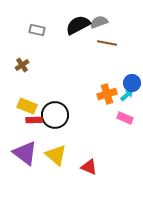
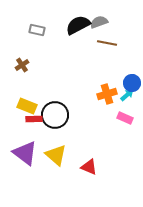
red rectangle: moved 1 px up
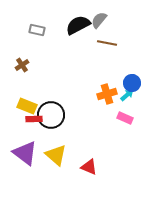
gray semicircle: moved 2 px up; rotated 30 degrees counterclockwise
black circle: moved 4 px left
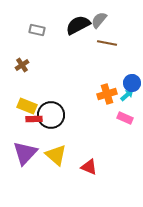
purple triangle: rotated 36 degrees clockwise
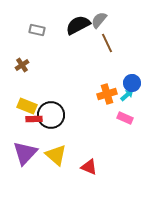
brown line: rotated 54 degrees clockwise
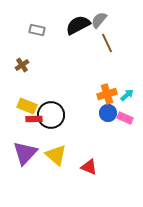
blue circle: moved 24 px left, 30 px down
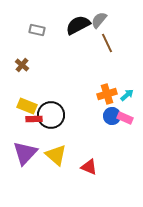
brown cross: rotated 16 degrees counterclockwise
blue circle: moved 4 px right, 3 px down
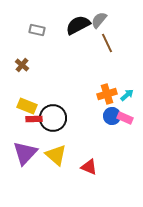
black circle: moved 2 px right, 3 px down
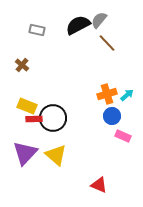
brown line: rotated 18 degrees counterclockwise
pink rectangle: moved 2 px left, 18 px down
red triangle: moved 10 px right, 18 px down
